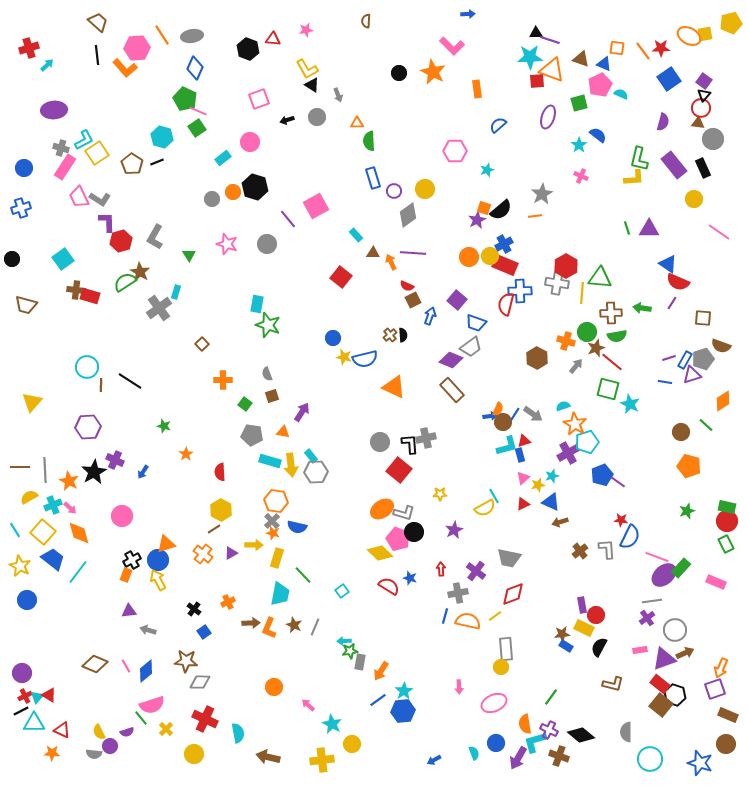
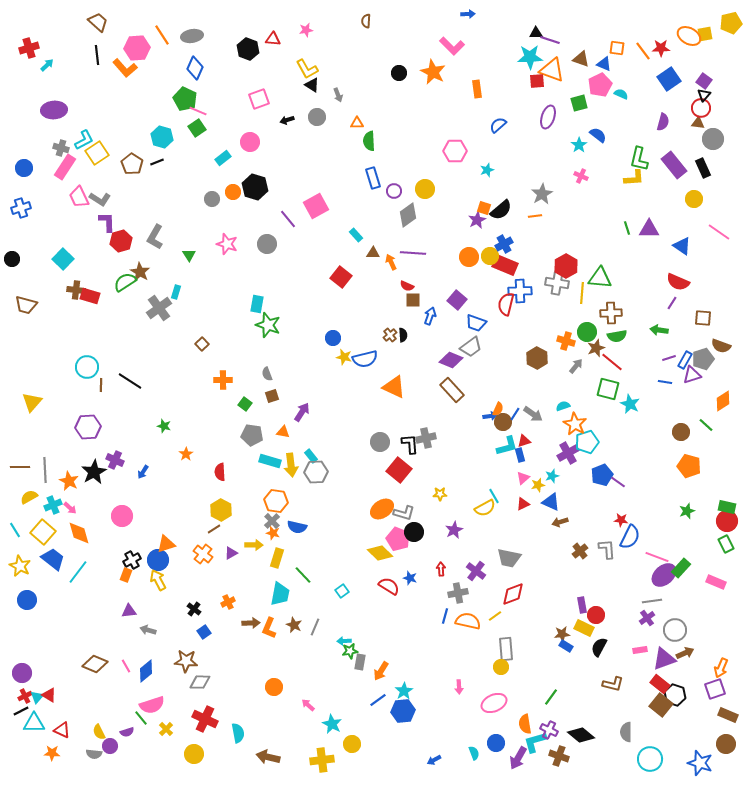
cyan square at (63, 259): rotated 10 degrees counterclockwise
blue triangle at (668, 264): moved 14 px right, 18 px up
brown square at (413, 300): rotated 28 degrees clockwise
green arrow at (642, 308): moved 17 px right, 22 px down
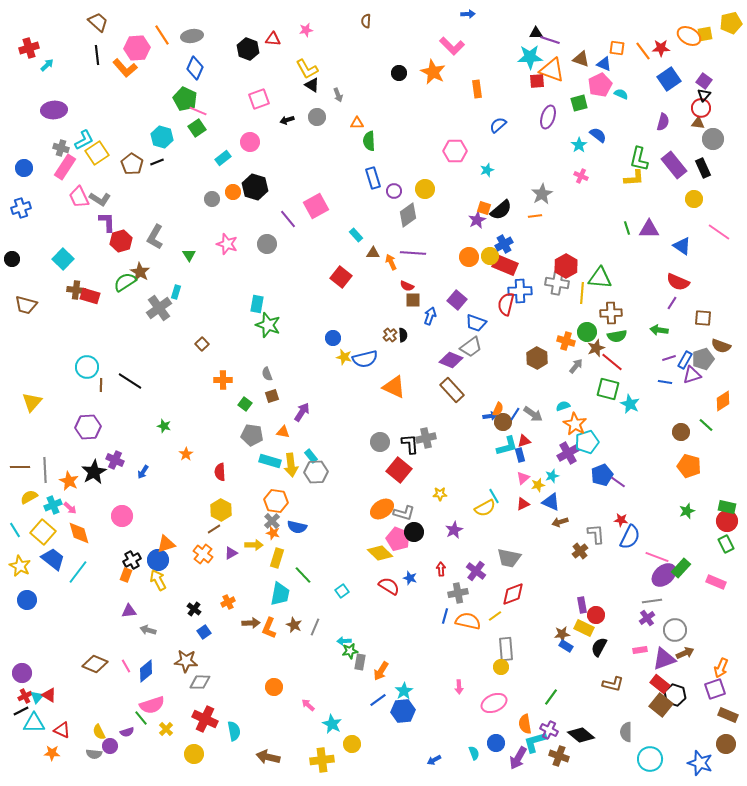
gray L-shape at (607, 549): moved 11 px left, 15 px up
cyan semicircle at (238, 733): moved 4 px left, 2 px up
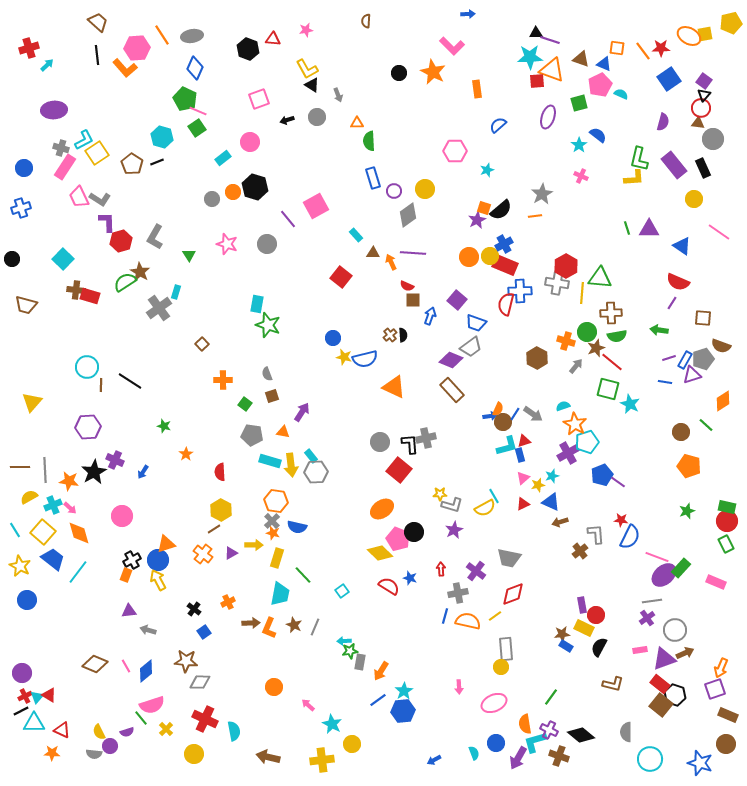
orange star at (69, 481): rotated 18 degrees counterclockwise
gray L-shape at (404, 513): moved 48 px right, 8 px up
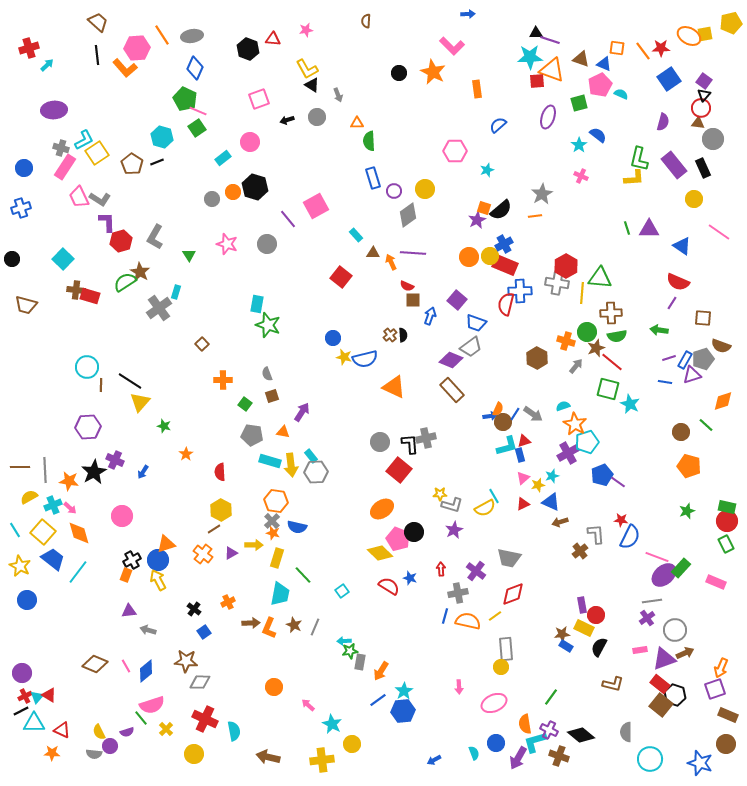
orange diamond at (723, 401): rotated 15 degrees clockwise
yellow triangle at (32, 402): moved 108 px right
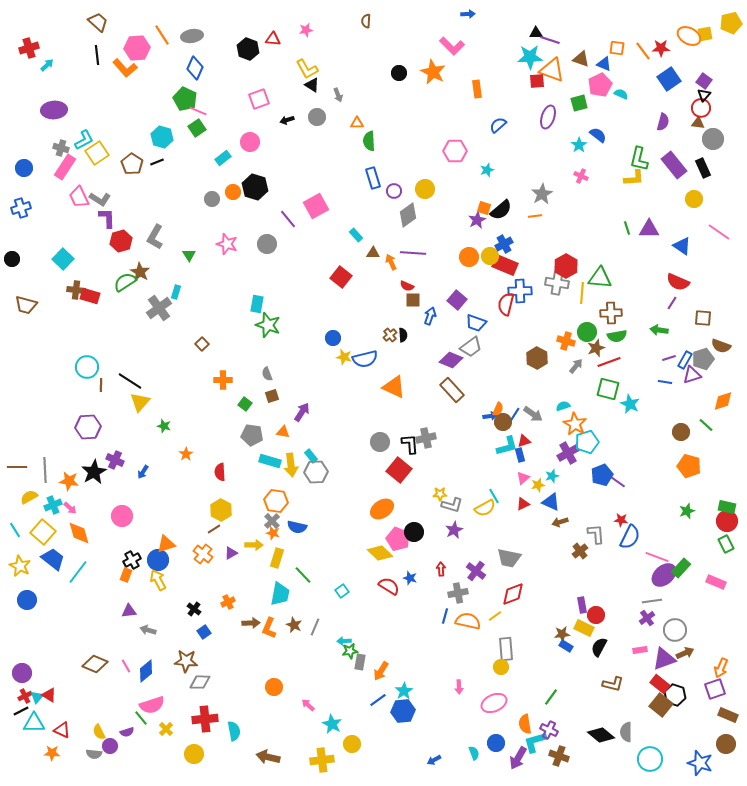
purple L-shape at (107, 222): moved 4 px up
red line at (612, 362): moved 3 px left; rotated 60 degrees counterclockwise
brown line at (20, 467): moved 3 px left
red cross at (205, 719): rotated 30 degrees counterclockwise
black diamond at (581, 735): moved 20 px right
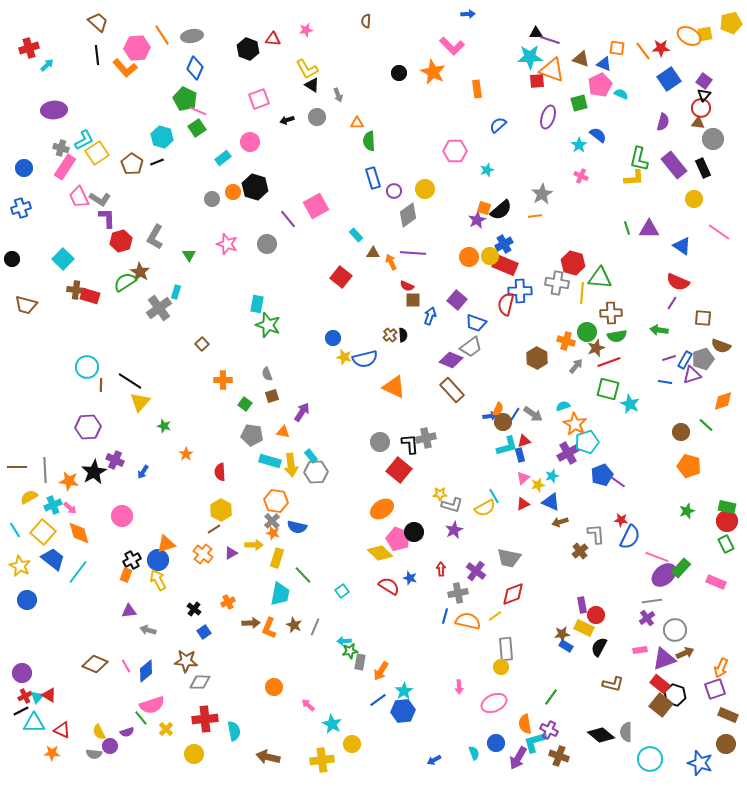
red hexagon at (566, 266): moved 7 px right, 3 px up; rotated 15 degrees counterclockwise
